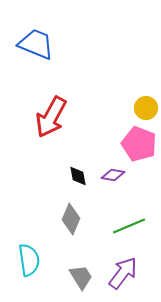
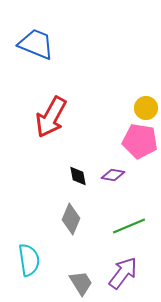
pink pentagon: moved 1 px right, 3 px up; rotated 12 degrees counterclockwise
gray trapezoid: moved 6 px down
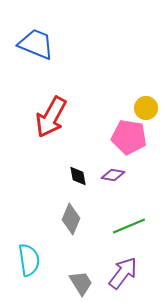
pink pentagon: moved 11 px left, 4 px up
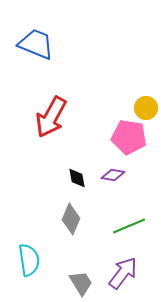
black diamond: moved 1 px left, 2 px down
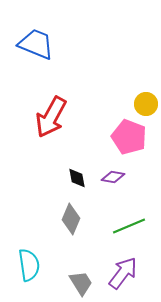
yellow circle: moved 4 px up
pink pentagon: rotated 12 degrees clockwise
purple diamond: moved 2 px down
cyan semicircle: moved 5 px down
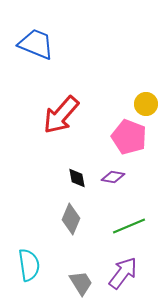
red arrow: moved 10 px right, 2 px up; rotated 12 degrees clockwise
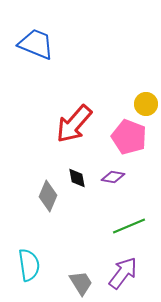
red arrow: moved 13 px right, 9 px down
gray diamond: moved 23 px left, 23 px up
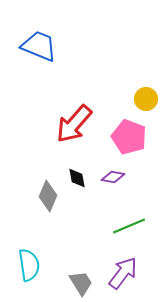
blue trapezoid: moved 3 px right, 2 px down
yellow circle: moved 5 px up
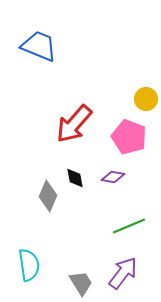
black diamond: moved 2 px left
